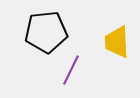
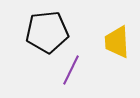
black pentagon: moved 1 px right
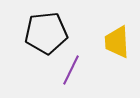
black pentagon: moved 1 px left, 1 px down
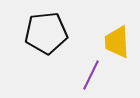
purple line: moved 20 px right, 5 px down
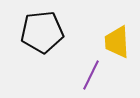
black pentagon: moved 4 px left, 1 px up
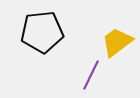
yellow trapezoid: rotated 56 degrees clockwise
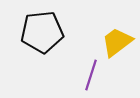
purple line: rotated 8 degrees counterclockwise
